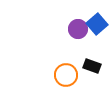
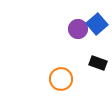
black rectangle: moved 6 px right, 3 px up
orange circle: moved 5 px left, 4 px down
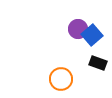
blue square: moved 5 px left, 11 px down
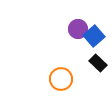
blue square: moved 2 px right, 1 px down
black rectangle: rotated 24 degrees clockwise
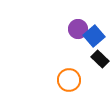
black rectangle: moved 2 px right, 4 px up
orange circle: moved 8 px right, 1 px down
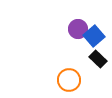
black rectangle: moved 2 px left
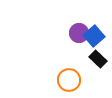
purple circle: moved 1 px right, 4 px down
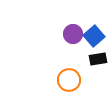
purple circle: moved 6 px left, 1 px down
black rectangle: rotated 54 degrees counterclockwise
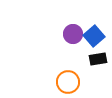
orange circle: moved 1 px left, 2 px down
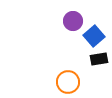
purple circle: moved 13 px up
black rectangle: moved 1 px right
